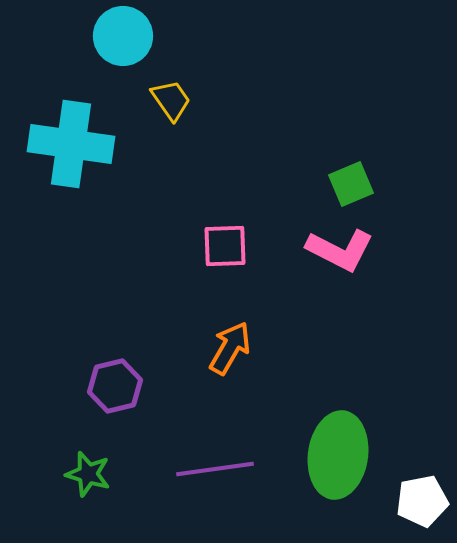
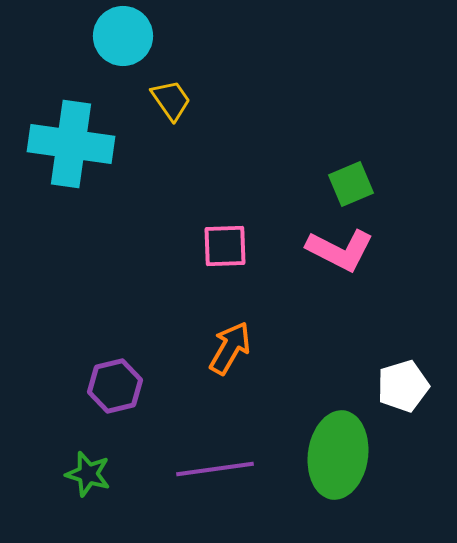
white pentagon: moved 19 px left, 115 px up; rotated 6 degrees counterclockwise
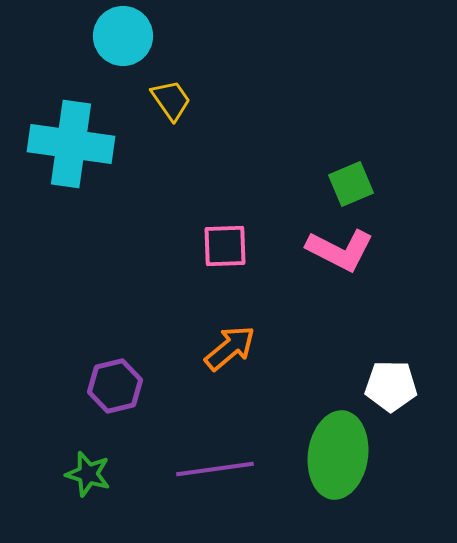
orange arrow: rotated 20 degrees clockwise
white pentagon: moved 12 px left; rotated 18 degrees clockwise
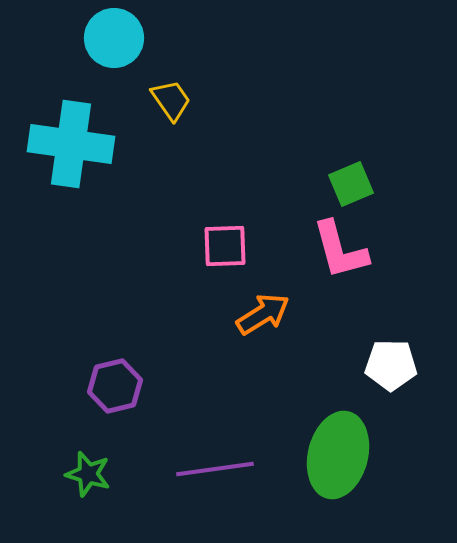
cyan circle: moved 9 px left, 2 px down
pink L-shape: rotated 48 degrees clockwise
orange arrow: moved 33 px right, 34 px up; rotated 8 degrees clockwise
white pentagon: moved 21 px up
green ellipse: rotated 6 degrees clockwise
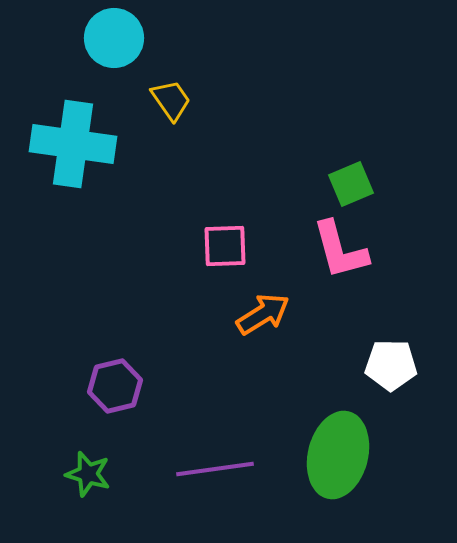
cyan cross: moved 2 px right
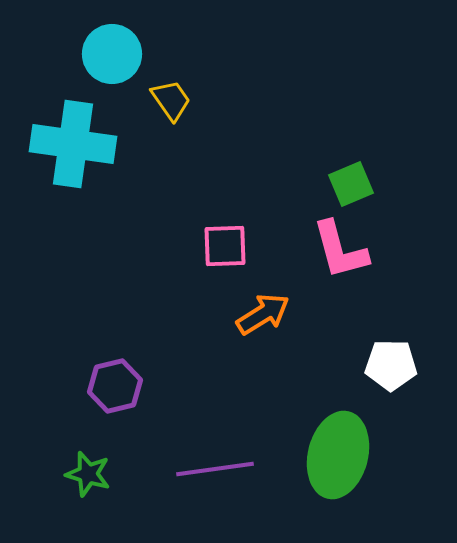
cyan circle: moved 2 px left, 16 px down
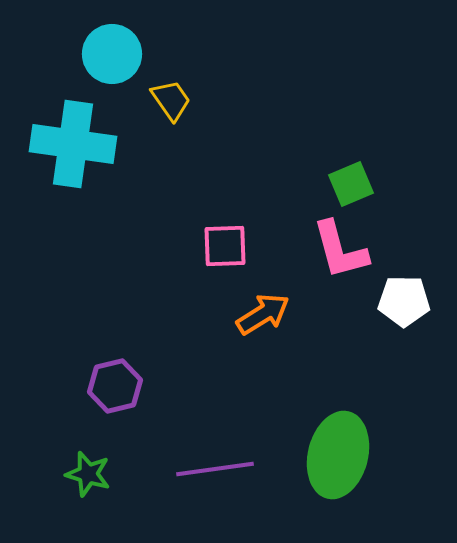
white pentagon: moved 13 px right, 64 px up
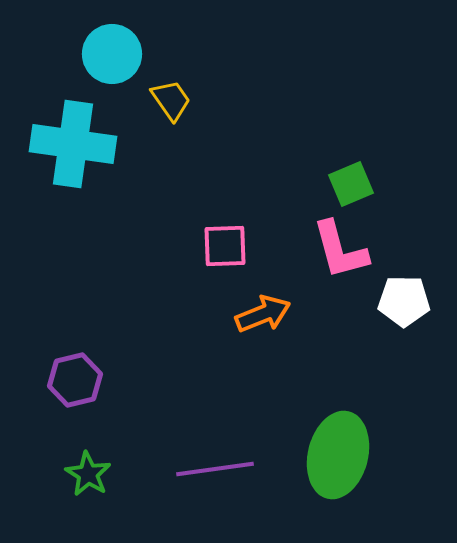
orange arrow: rotated 10 degrees clockwise
purple hexagon: moved 40 px left, 6 px up
green star: rotated 15 degrees clockwise
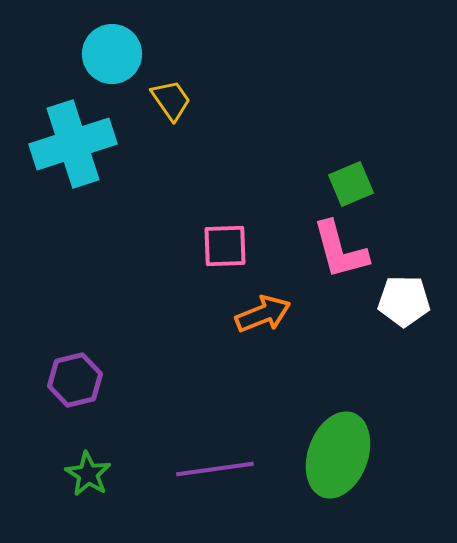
cyan cross: rotated 26 degrees counterclockwise
green ellipse: rotated 6 degrees clockwise
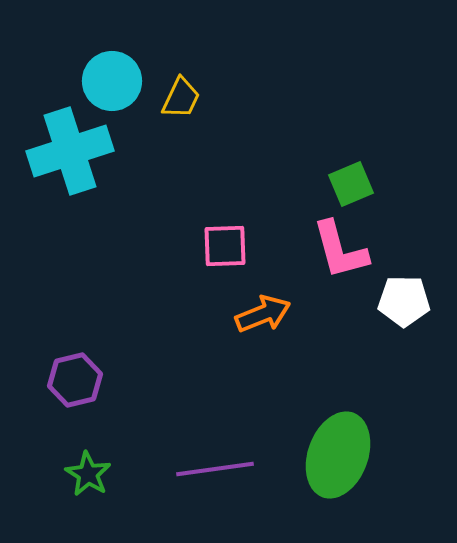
cyan circle: moved 27 px down
yellow trapezoid: moved 10 px right, 2 px up; rotated 60 degrees clockwise
cyan cross: moved 3 px left, 7 px down
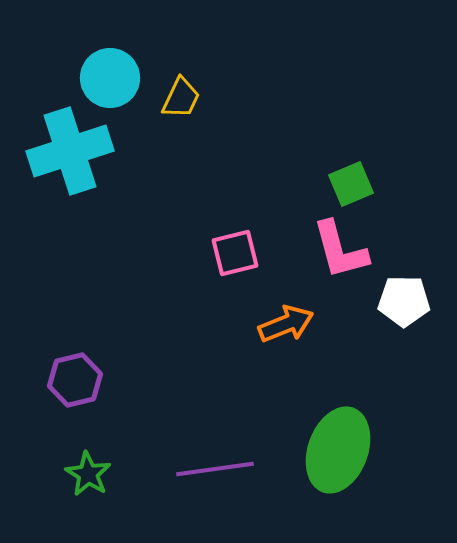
cyan circle: moved 2 px left, 3 px up
pink square: moved 10 px right, 7 px down; rotated 12 degrees counterclockwise
orange arrow: moved 23 px right, 10 px down
green ellipse: moved 5 px up
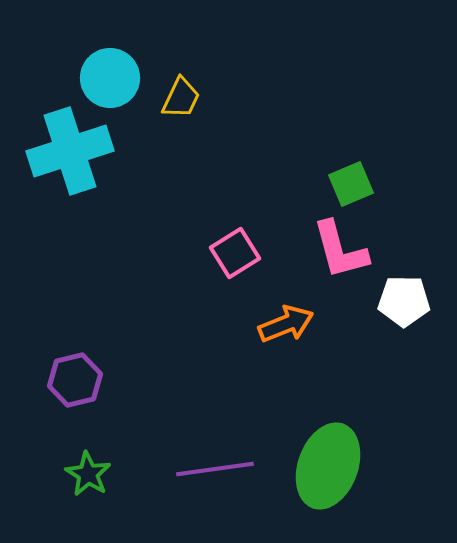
pink square: rotated 18 degrees counterclockwise
green ellipse: moved 10 px left, 16 px down
